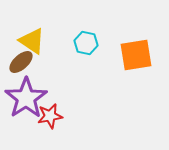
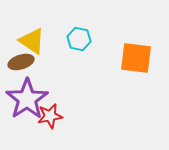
cyan hexagon: moved 7 px left, 4 px up
orange square: moved 3 px down; rotated 16 degrees clockwise
brown ellipse: rotated 25 degrees clockwise
purple star: moved 1 px right, 1 px down
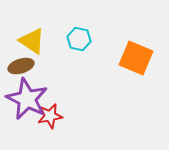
orange square: rotated 16 degrees clockwise
brown ellipse: moved 4 px down
purple star: rotated 12 degrees counterclockwise
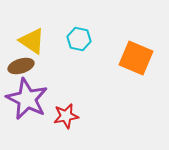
red star: moved 16 px right
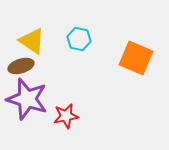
purple star: rotated 9 degrees counterclockwise
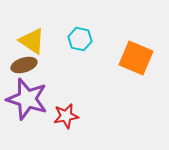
cyan hexagon: moved 1 px right
brown ellipse: moved 3 px right, 1 px up
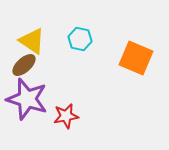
brown ellipse: rotated 25 degrees counterclockwise
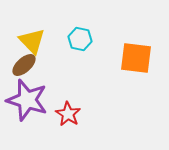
yellow triangle: rotated 12 degrees clockwise
orange square: rotated 16 degrees counterclockwise
purple star: moved 1 px down
red star: moved 2 px right, 2 px up; rotated 30 degrees counterclockwise
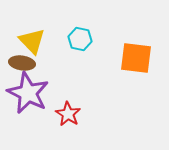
brown ellipse: moved 2 px left, 2 px up; rotated 50 degrees clockwise
purple star: moved 1 px right, 7 px up; rotated 9 degrees clockwise
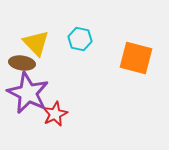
yellow triangle: moved 4 px right, 2 px down
orange square: rotated 8 degrees clockwise
red star: moved 13 px left; rotated 15 degrees clockwise
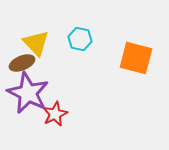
brown ellipse: rotated 30 degrees counterclockwise
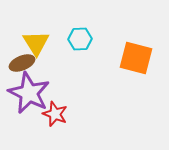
cyan hexagon: rotated 15 degrees counterclockwise
yellow triangle: rotated 12 degrees clockwise
purple star: moved 1 px right
red star: rotated 25 degrees counterclockwise
